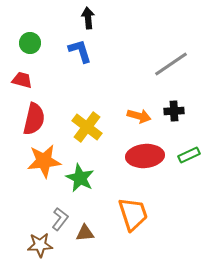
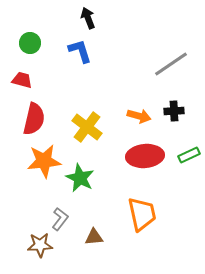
black arrow: rotated 15 degrees counterclockwise
orange trapezoid: moved 9 px right; rotated 6 degrees clockwise
brown triangle: moved 9 px right, 4 px down
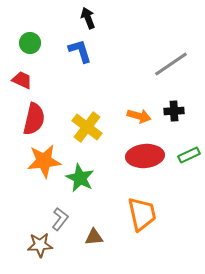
red trapezoid: rotated 10 degrees clockwise
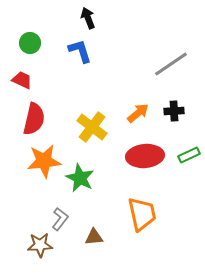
orange arrow: moved 1 px left, 3 px up; rotated 55 degrees counterclockwise
yellow cross: moved 5 px right
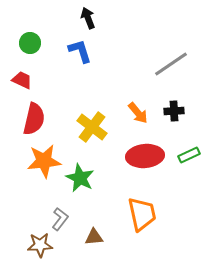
orange arrow: rotated 90 degrees clockwise
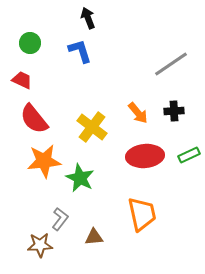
red semicircle: rotated 128 degrees clockwise
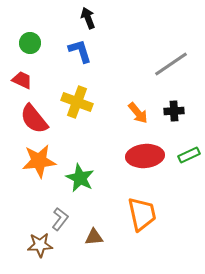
yellow cross: moved 15 px left, 25 px up; rotated 16 degrees counterclockwise
orange star: moved 5 px left
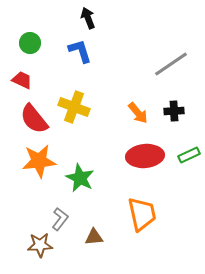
yellow cross: moved 3 px left, 5 px down
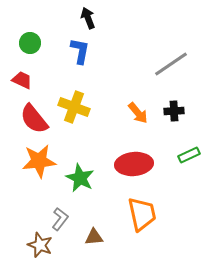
blue L-shape: rotated 28 degrees clockwise
red ellipse: moved 11 px left, 8 px down
brown star: rotated 25 degrees clockwise
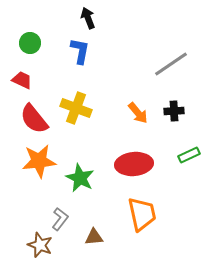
yellow cross: moved 2 px right, 1 px down
